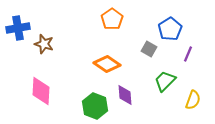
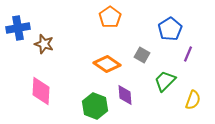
orange pentagon: moved 2 px left, 2 px up
gray square: moved 7 px left, 6 px down
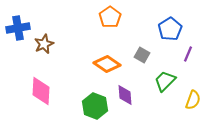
brown star: rotated 30 degrees clockwise
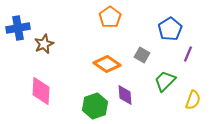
green hexagon: rotated 20 degrees clockwise
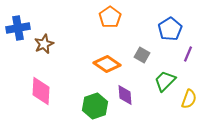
yellow semicircle: moved 4 px left, 1 px up
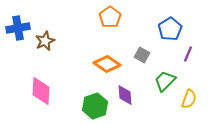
brown star: moved 1 px right, 3 px up
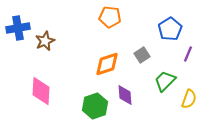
orange pentagon: rotated 30 degrees counterclockwise
gray square: rotated 28 degrees clockwise
orange diamond: rotated 52 degrees counterclockwise
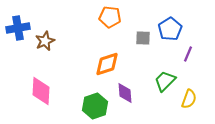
gray square: moved 1 px right, 17 px up; rotated 35 degrees clockwise
purple diamond: moved 2 px up
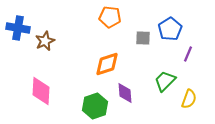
blue cross: rotated 20 degrees clockwise
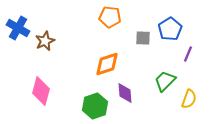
blue cross: rotated 20 degrees clockwise
pink diamond: rotated 12 degrees clockwise
